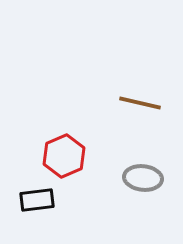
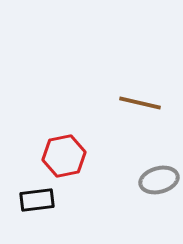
red hexagon: rotated 12 degrees clockwise
gray ellipse: moved 16 px right, 2 px down; rotated 21 degrees counterclockwise
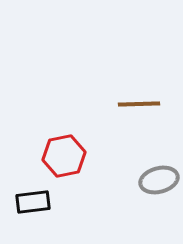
brown line: moved 1 px left, 1 px down; rotated 15 degrees counterclockwise
black rectangle: moved 4 px left, 2 px down
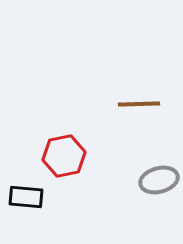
black rectangle: moved 7 px left, 5 px up; rotated 12 degrees clockwise
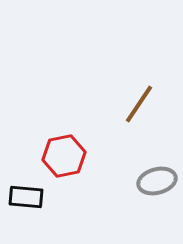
brown line: rotated 54 degrees counterclockwise
gray ellipse: moved 2 px left, 1 px down
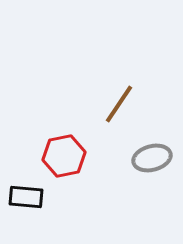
brown line: moved 20 px left
gray ellipse: moved 5 px left, 23 px up
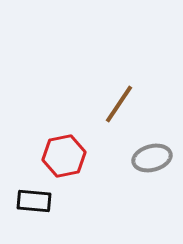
black rectangle: moved 8 px right, 4 px down
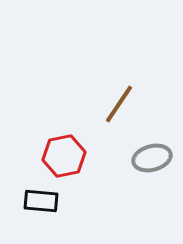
black rectangle: moved 7 px right
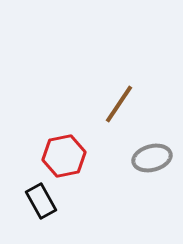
black rectangle: rotated 56 degrees clockwise
